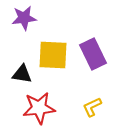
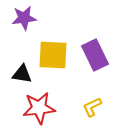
purple rectangle: moved 2 px right, 1 px down
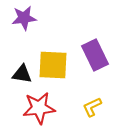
yellow square: moved 10 px down
